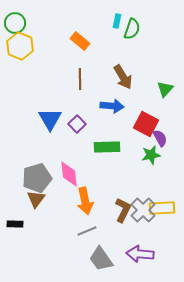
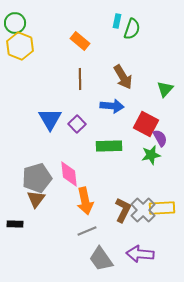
green rectangle: moved 2 px right, 1 px up
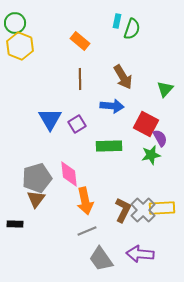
purple square: rotated 12 degrees clockwise
